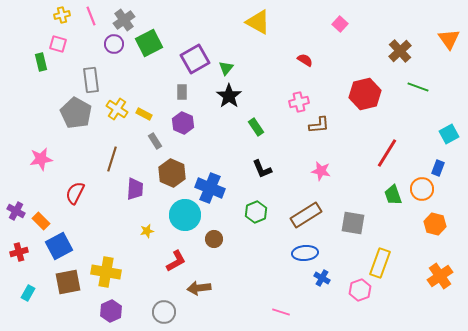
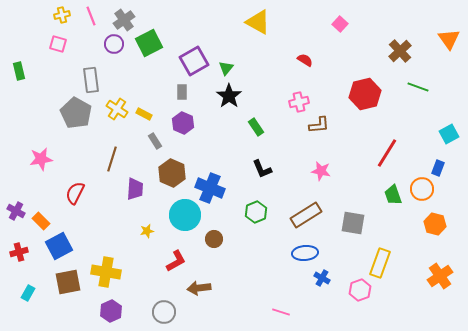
purple square at (195, 59): moved 1 px left, 2 px down
green rectangle at (41, 62): moved 22 px left, 9 px down
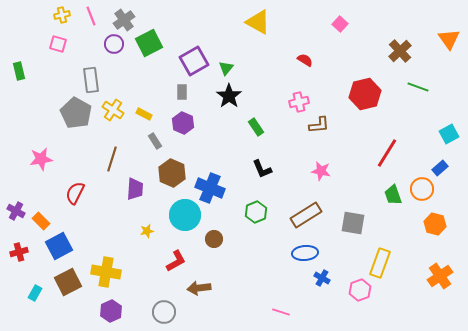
yellow cross at (117, 109): moved 4 px left, 1 px down
blue rectangle at (438, 168): moved 2 px right; rotated 28 degrees clockwise
brown square at (68, 282): rotated 16 degrees counterclockwise
cyan rectangle at (28, 293): moved 7 px right
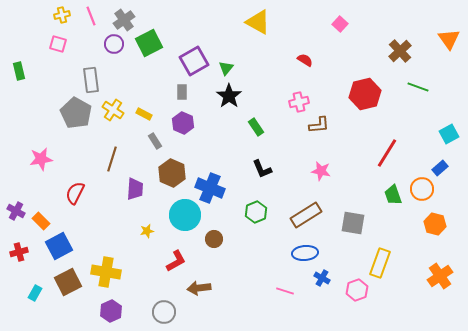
pink hexagon at (360, 290): moved 3 px left
pink line at (281, 312): moved 4 px right, 21 px up
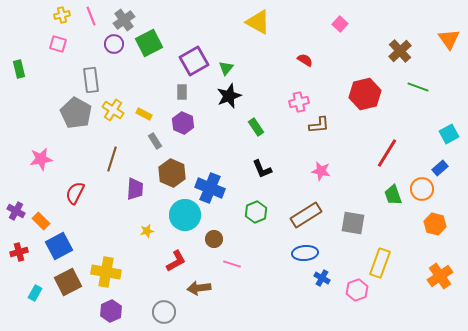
green rectangle at (19, 71): moved 2 px up
black star at (229, 96): rotated 15 degrees clockwise
pink line at (285, 291): moved 53 px left, 27 px up
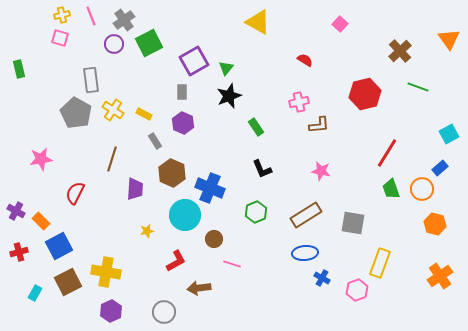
pink square at (58, 44): moved 2 px right, 6 px up
green trapezoid at (393, 195): moved 2 px left, 6 px up
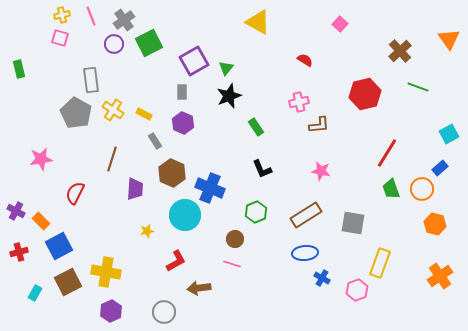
brown circle at (214, 239): moved 21 px right
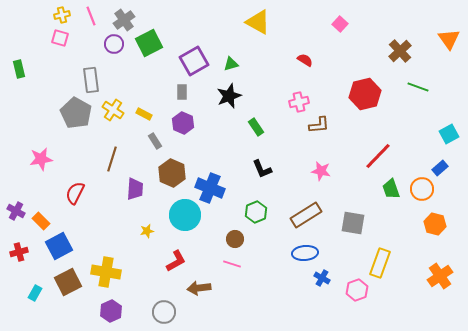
green triangle at (226, 68): moved 5 px right, 4 px up; rotated 35 degrees clockwise
red line at (387, 153): moved 9 px left, 3 px down; rotated 12 degrees clockwise
